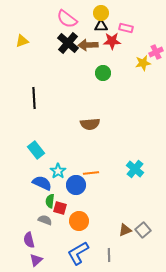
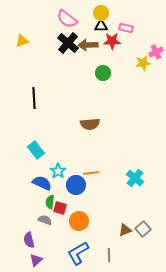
cyan cross: moved 9 px down
green semicircle: moved 1 px down
gray square: moved 1 px up
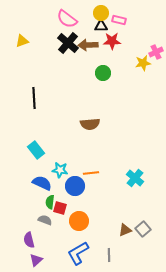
pink rectangle: moved 7 px left, 8 px up
cyan star: moved 2 px right, 1 px up; rotated 28 degrees counterclockwise
blue circle: moved 1 px left, 1 px down
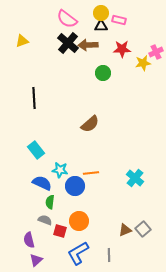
red star: moved 10 px right, 8 px down
brown semicircle: rotated 36 degrees counterclockwise
red square: moved 23 px down
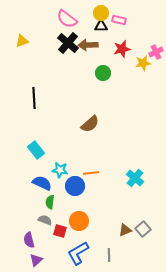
red star: rotated 12 degrees counterclockwise
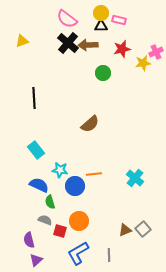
orange line: moved 3 px right, 1 px down
blue semicircle: moved 3 px left, 2 px down
green semicircle: rotated 24 degrees counterclockwise
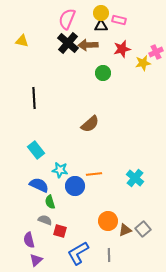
pink semicircle: rotated 75 degrees clockwise
yellow triangle: rotated 32 degrees clockwise
orange circle: moved 29 px right
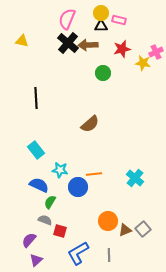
yellow star: rotated 21 degrees clockwise
black line: moved 2 px right
blue circle: moved 3 px right, 1 px down
green semicircle: rotated 48 degrees clockwise
purple semicircle: rotated 56 degrees clockwise
